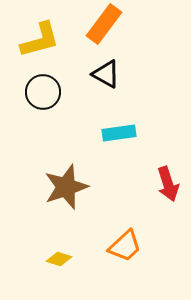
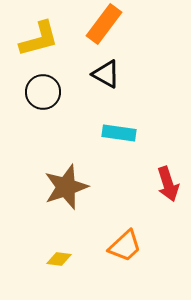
yellow L-shape: moved 1 px left, 1 px up
cyan rectangle: rotated 16 degrees clockwise
yellow diamond: rotated 10 degrees counterclockwise
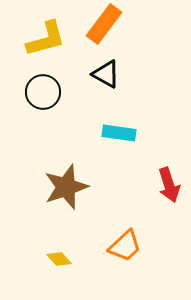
yellow L-shape: moved 7 px right
red arrow: moved 1 px right, 1 px down
yellow diamond: rotated 40 degrees clockwise
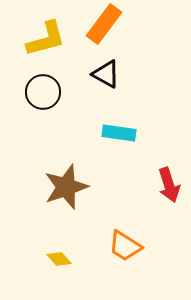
orange trapezoid: rotated 75 degrees clockwise
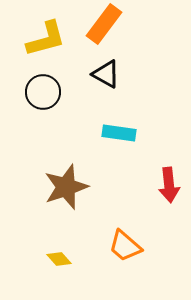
red arrow: rotated 12 degrees clockwise
orange trapezoid: rotated 9 degrees clockwise
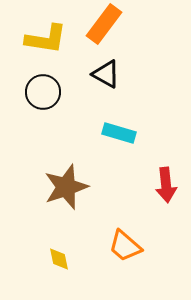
yellow L-shape: rotated 24 degrees clockwise
cyan rectangle: rotated 8 degrees clockwise
red arrow: moved 3 px left
yellow diamond: rotated 30 degrees clockwise
